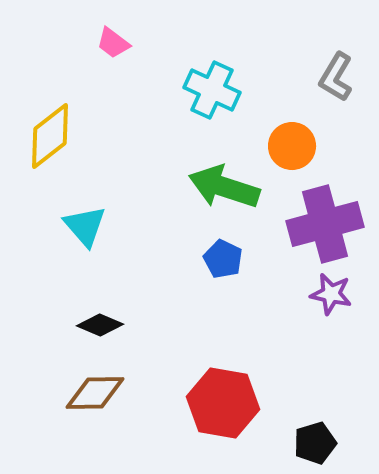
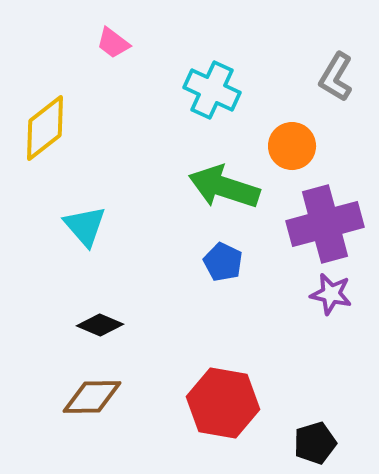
yellow diamond: moved 5 px left, 8 px up
blue pentagon: moved 3 px down
brown diamond: moved 3 px left, 4 px down
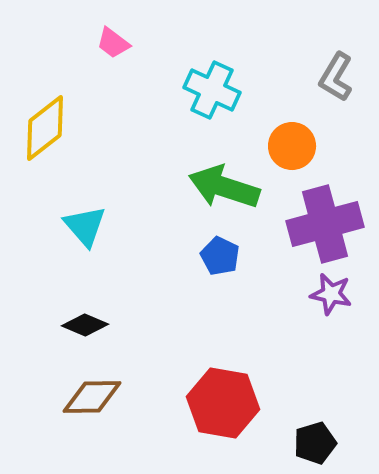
blue pentagon: moved 3 px left, 6 px up
black diamond: moved 15 px left
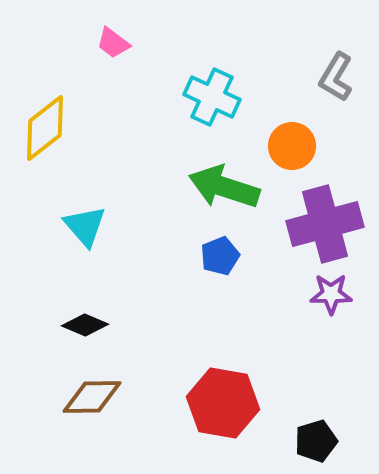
cyan cross: moved 7 px down
blue pentagon: rotated 24 degrees clockwise
purple star: rotated 12 degrees counterclockwise
black pentagon: moved 1 px right, 2 px up
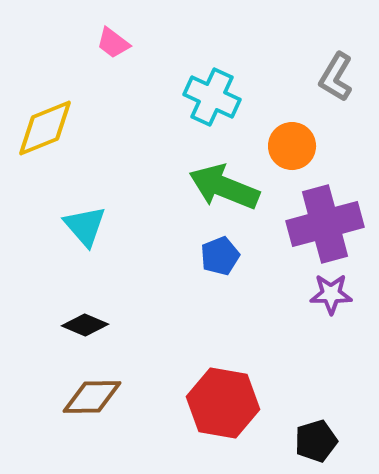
yellow diamond: rotated 16 degrees clockwise
green arrow: rotated 4 degrees clockwise
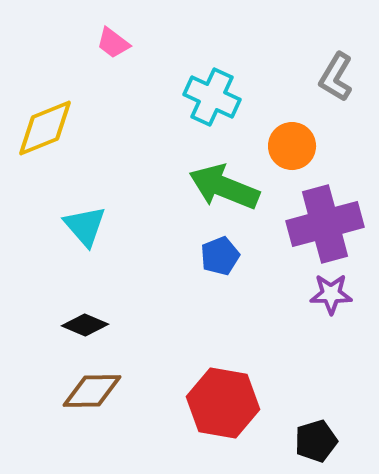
brown diamond: moved 6 px up
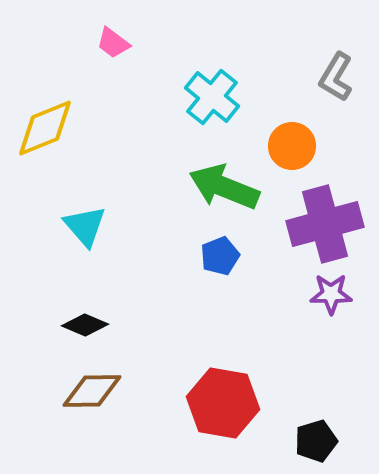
cyan cross: rotated 14 degrees clockwise
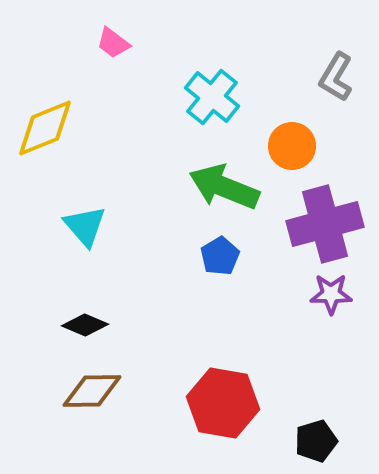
blue pentagon: rotated 9 degrees counterclockwise
